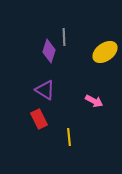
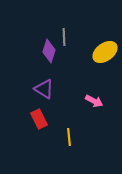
purple triangle: moved 1 px left, 1 px up
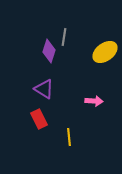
gray line: rotated 12 degrees clockwise
pink arrow: rotated 24 degrees counterclockwise
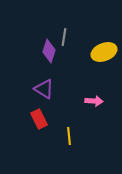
yellow ellipse: moved 1 px left; rotated 15 degrees clockwise
yellow line: moved 1 px up
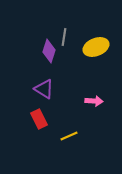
yellow ellipse: moved 8 px left, 5 px up
yellow line: rotated 72 degrees clockwise
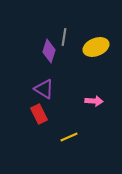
red rectangle: moved 5 px up
yellow line: moved 1 px down
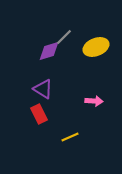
gray line: rotated 36 degrees clockwise
purple diamond: rotated 55 degrees clockwise
purple triangle: moved 1 px left
yellow line: moved 1 px right
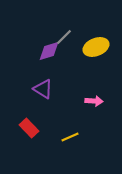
red rectangle: moved 10 px left, 14 px down; rotated 18 degrees counterclockwise
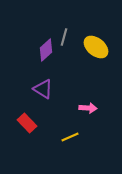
gray line: rotated 30 degrees counterclockwise
yellow ellipse: rotated 60 degrees clockwise
purple diamond: moved 3 px left, 1 px up; rotated 25 degrees counterclockwise
pink arrow: moved 6 px left, 7 px down
red rectangle: moved 2 px left, 5 px up
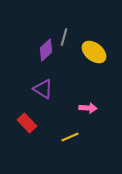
yellow ellipse: moved 2 px left, 5 px down
